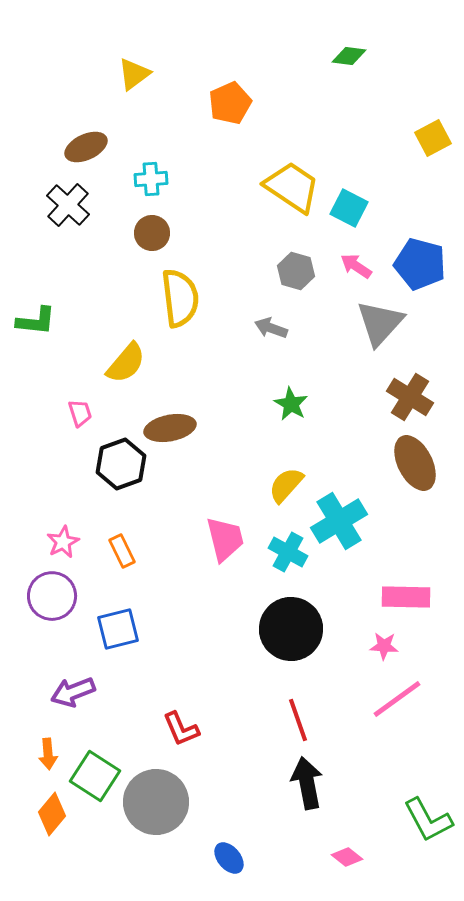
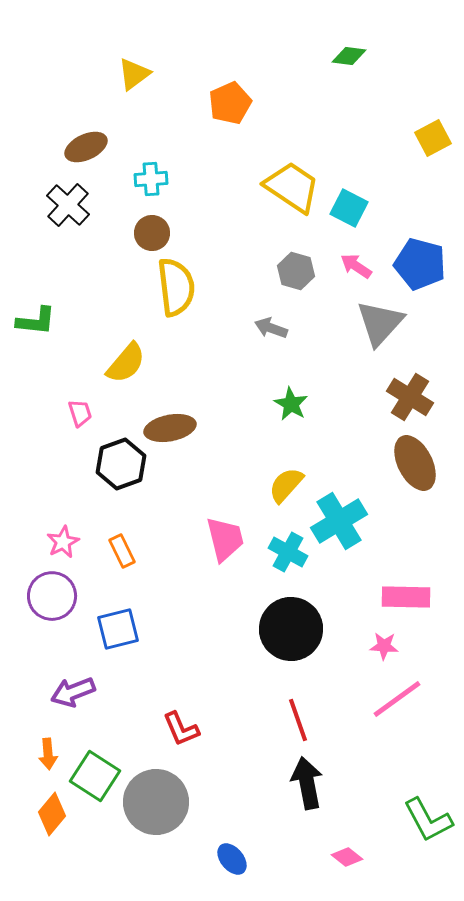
yellow semicircle at (180, 298): moved 4 px left, 11 px up
blue ellipse at (229, 858): moved 3 px right, 1 px down
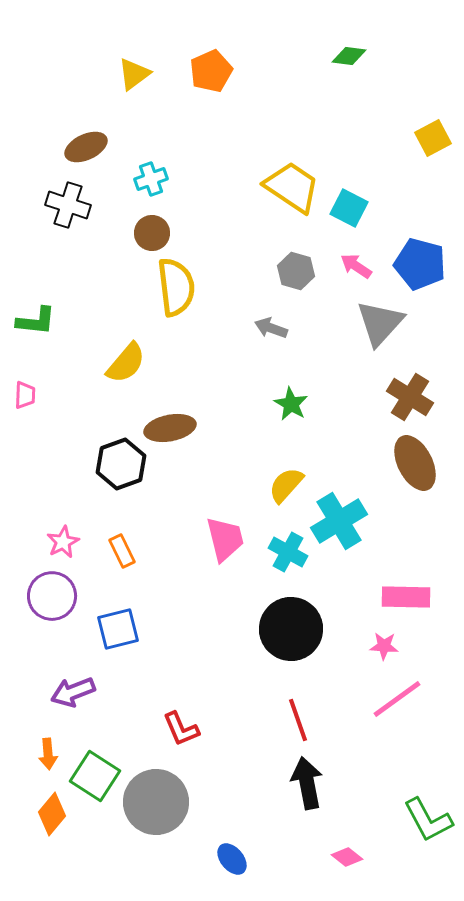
orange pentagon at (230, 103): moved 19 px left, 32 px up
cyan cross at (151, 179): rotated 16 degrees counterclockwise
black cross at (68, 205): rotated 24 degrees counterclockwise
pink trapezoid at (80, 413): moved 55 px left, 18 px up; rotated 20 degrees clockwise
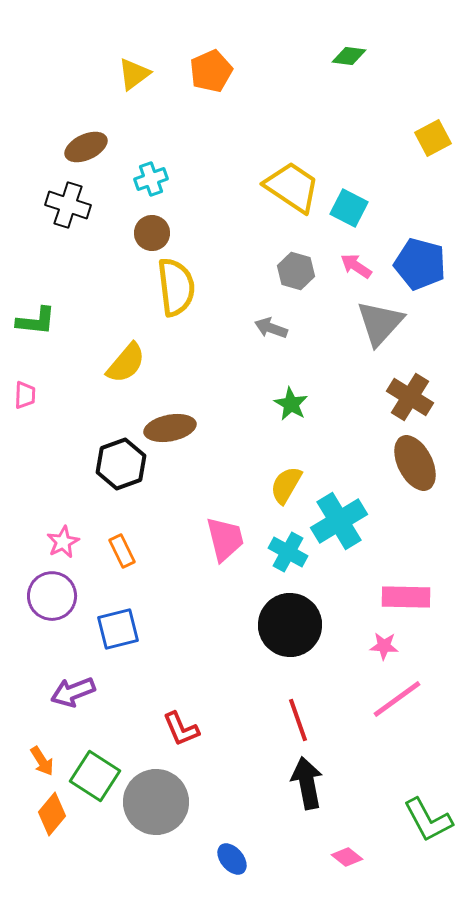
yellow semicircle at (286, 485): rotated 12 degrees counterclockwise
black circle at (291, 629): moved 1 px left, 4 px up
orange arrow at (48, 754): moved 6 px left, 7 px down; rotated 28 degrees counterclockwise
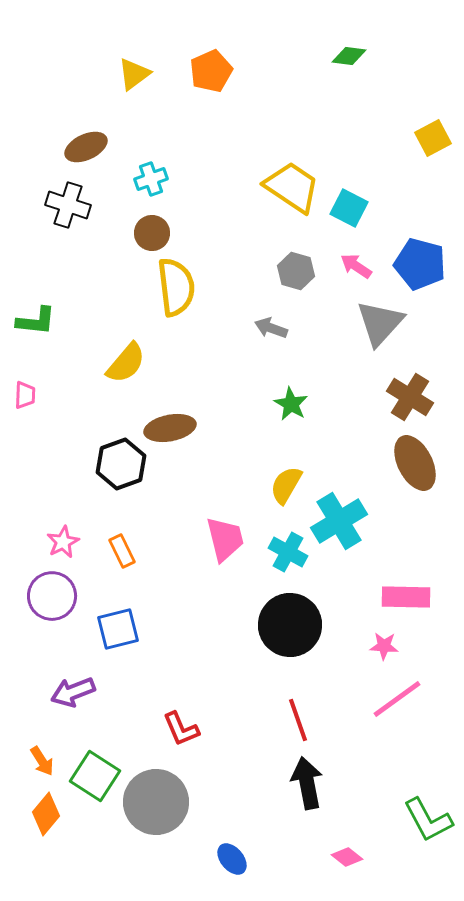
orange diamond at (52, 814): moved 6 px left
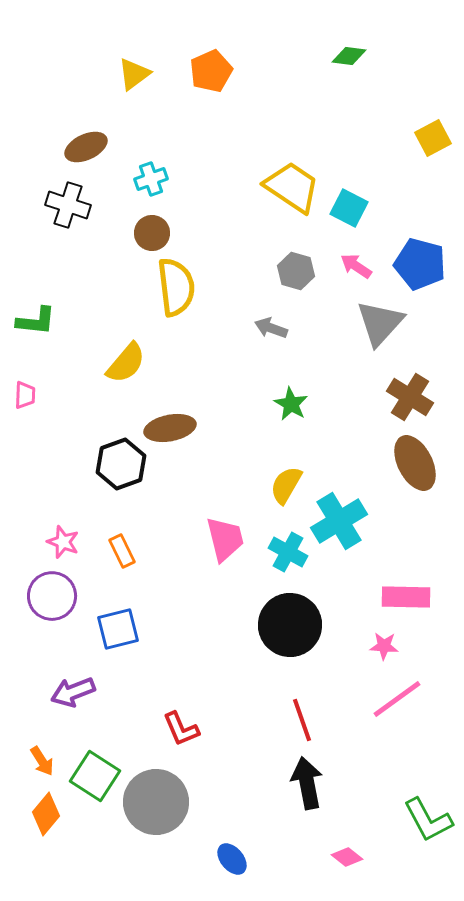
pink star at (63, 542): rotated 24 degrees counterclockwise
red line at (298, 720): moved 4 px right
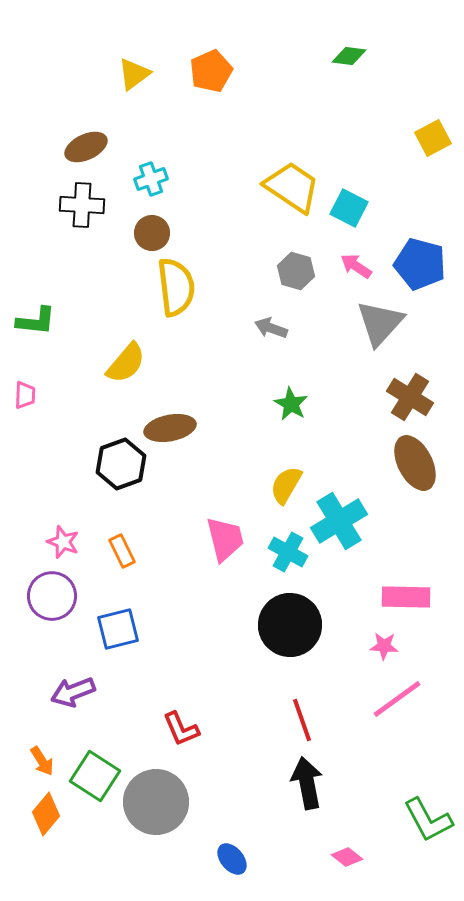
black cross at (68, 205): moved 14 px right; rotated 15 degrees counterclockwise
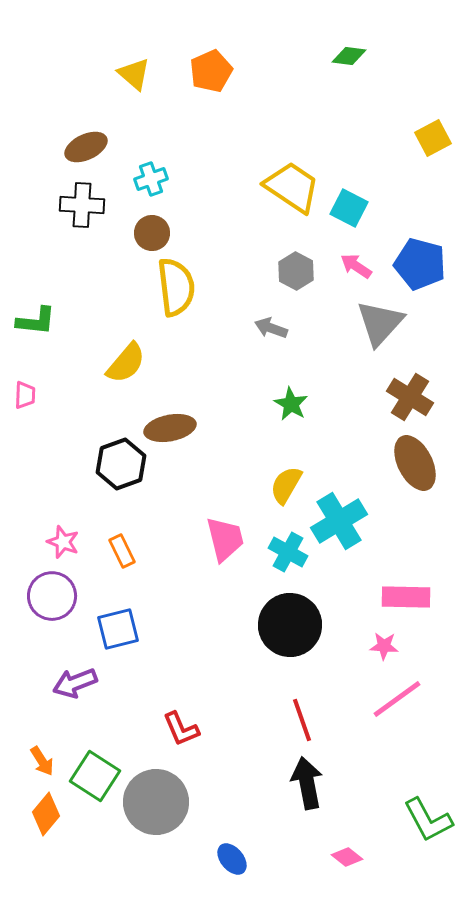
yellow triangle at (134, 74): rotated 42 degrees counterclockwise
gray hexagon at (296, 271): rotated 12 degrees clockwise
purple arrow at (73, 692): moved 2 px right, 9 px up
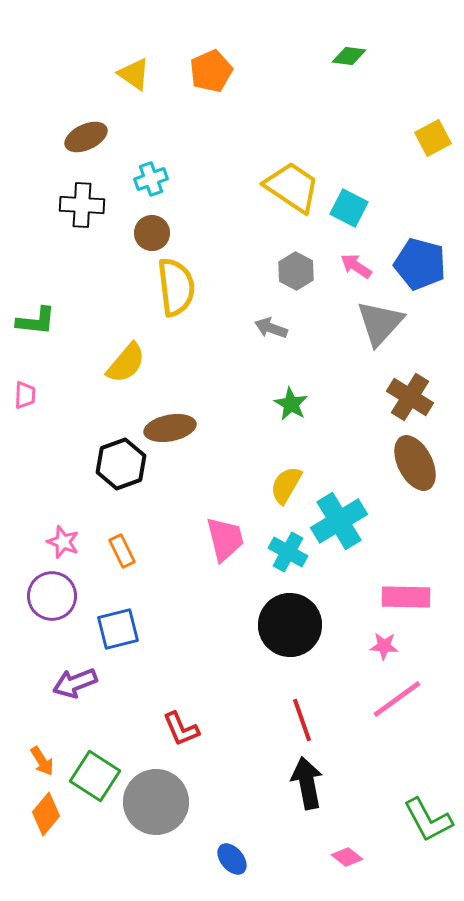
yellow triangle at (134, 74): rotated 6 degrees counterclockwise
brown ellipse at (86, 147): moved 10 px up
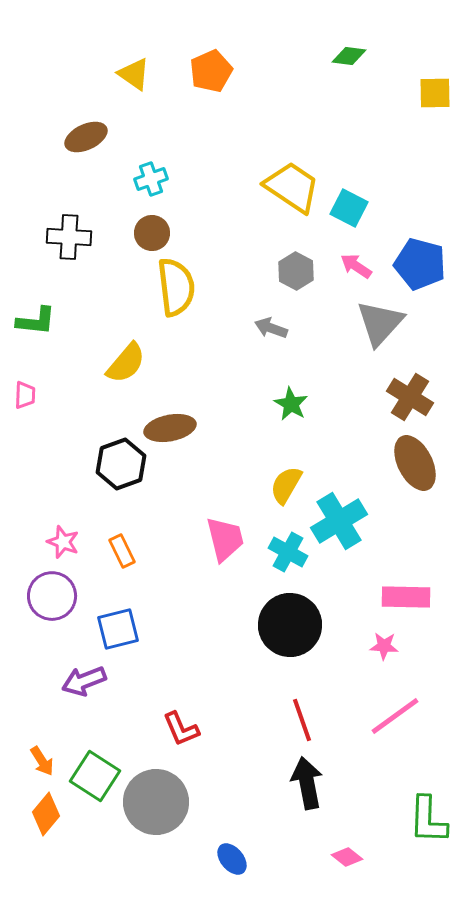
yellow square at (433, 138): moved 2 px right, 45 px up; rotated 27 degrees clockwise
black cross at (82, 205): moved 13 px left, 32 px down
purple arrow at (75, 683): moved 9 px right, 2 px up
pink line at (397, 699): moved 2 px left, 17 px down
green L-shape at (428, 820): rotated 30 degrees clockwise
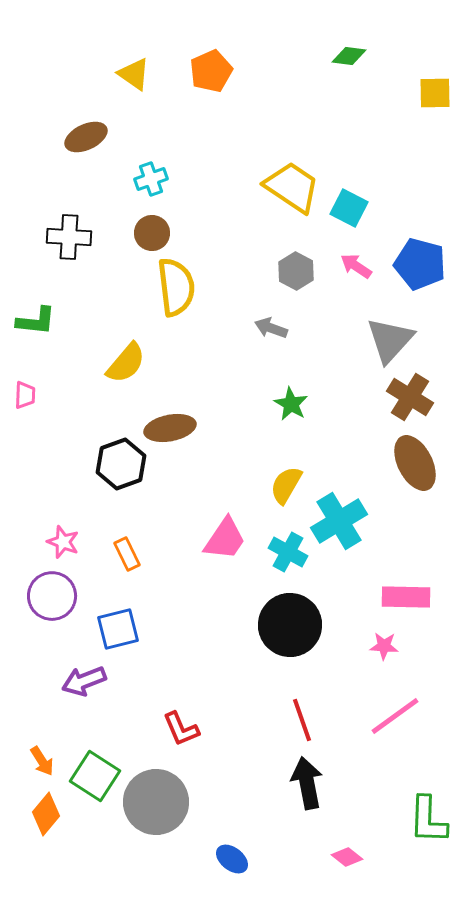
gray triangle at (380, 323): moved 10 px right, 17 px down
pink trapezoid at (225, 539): rotated 48 degrees clockwise
orange rectangle at (122, 551): moved 5 px right, 3 px down
blue ellipse at (232, 859): rotated 12 degrees counterclockwise
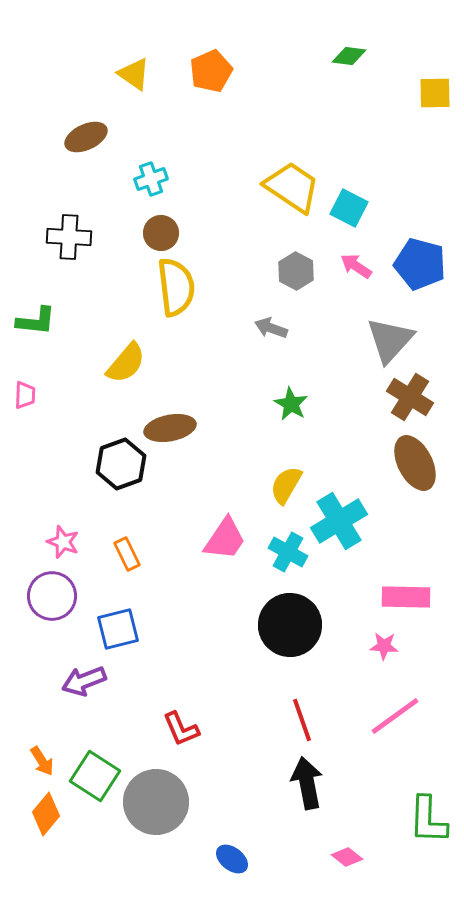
brown circle at (152, 233): moved 9 px right
